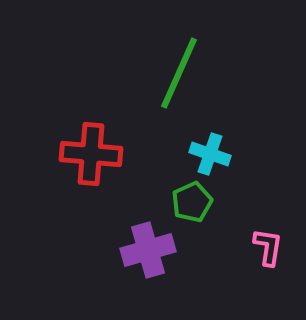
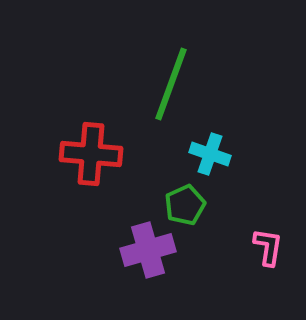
green line: moved 8 px left, 11 px down; rotated 4 degrees counterclockwise
green pentagon: moved 7 px left, 3 px down
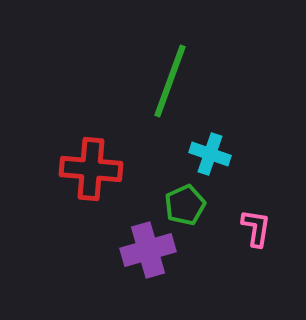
green line: moved 1 px left, 3 px up
red cross: moved 15 px down
pink L-shape: moved 12 px left, 19 px up
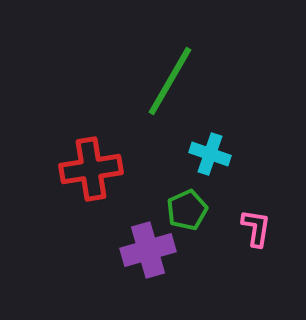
green line: rotated 10 degrees clockwise
red cross: rotated 14 degrees counterclockwise
green pentagon: moved 2 px right, 5 px down
